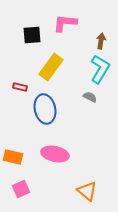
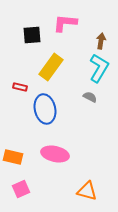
cyan L-shape: moved 1 px left, 1 px up
orange triangle: rotated 25 degrees counterclockwise
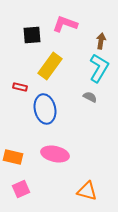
pink L-shape: moved 1 px down; rotated 15 degrees clockwise
yellow rectangle: moved 1 px left, 1 px up
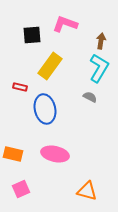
orange rectangle: moved 3 px up
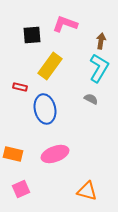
gray semicircle: moved 1 px right, 2 px down
pink ellipse: rotated 32 degrees counterclockwise
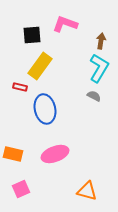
yellow rectangle: moved 10 px left
gray semicircle: moved 3 px right, 3 px up
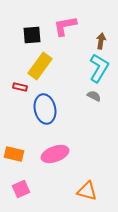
pink L-shape: moved 2 px down; rotated 30 degrees counterclockwise
orange rectangle: moved 1 px right
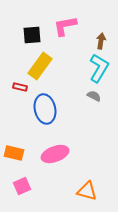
orange rectangle: moved 1 px up
pink square: moved 1 px right, 3 px up
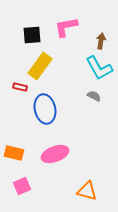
pink L-shape: moved 1 px right, 1 px down
cyan L-shape: rotated 120 degrees clockwise
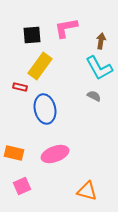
pink L-shape: moved 1 px down
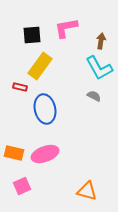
pink ellipse: moved 10 px left
